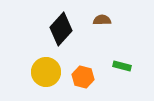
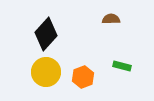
brown semicircle: moved 9 px right, 1 px up
black diamond: moved 15 px left, 5 px down
orange hexagon: rotated 25 degrees clockwise
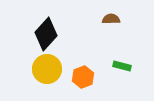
yellow circle: moved 1 px right, 3 px up
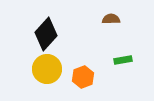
green rectangle: moved 1 px right, 6 px up; rotated 24 degrees counterclockwise
